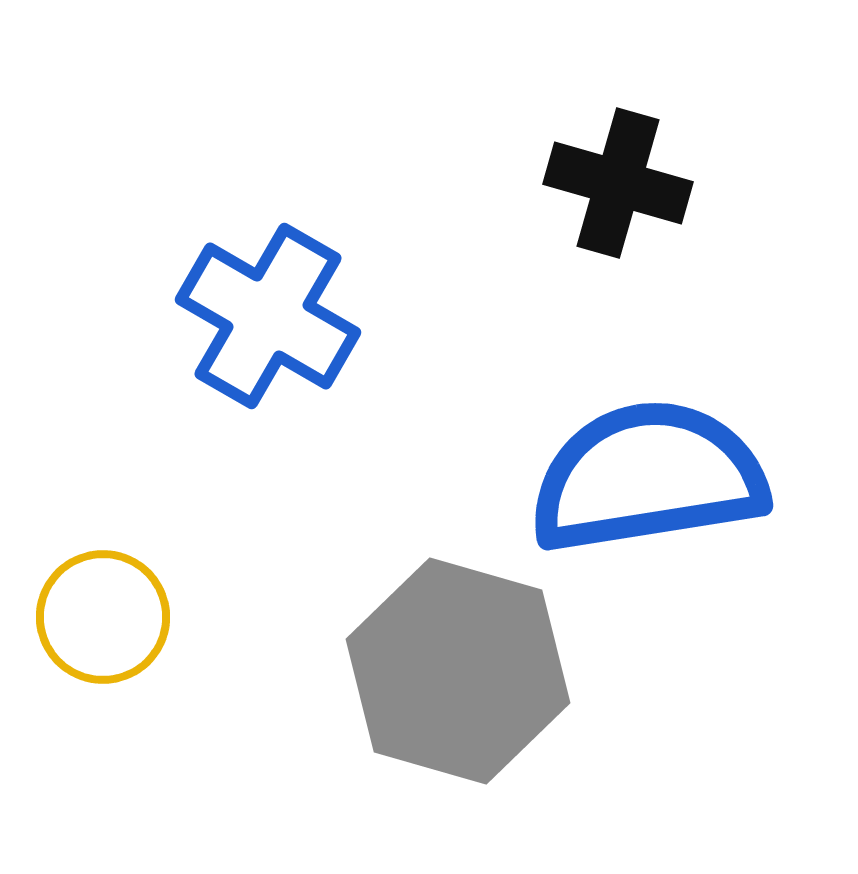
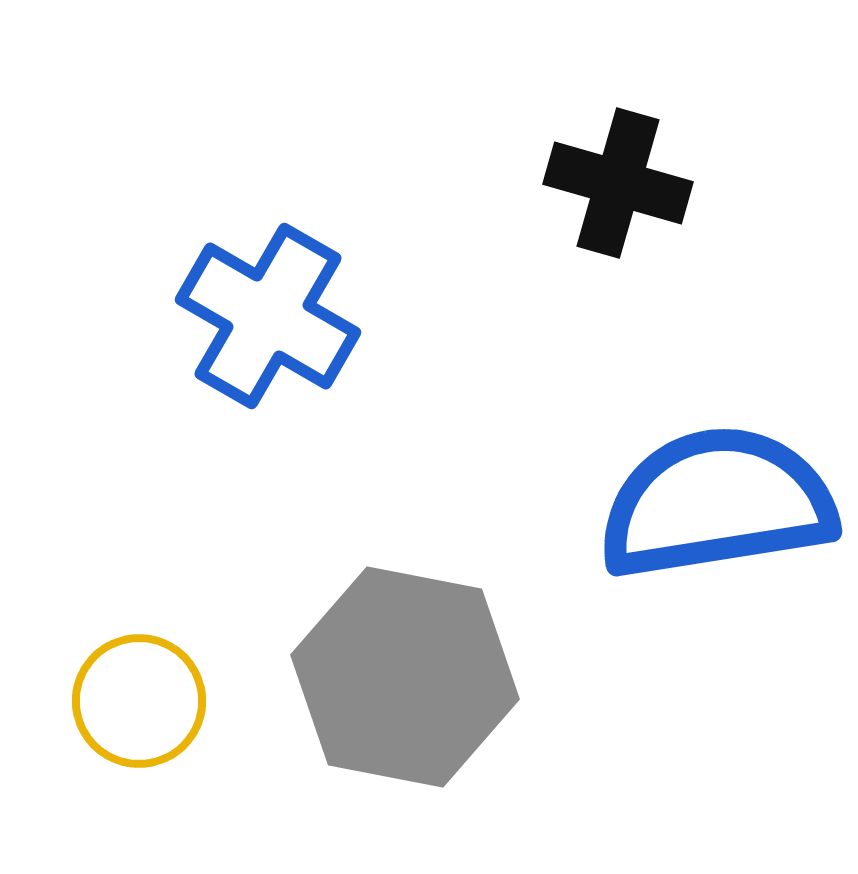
blue semicircle: moved 69 px right, 26 px down
yellow circle: moved 36 px right, 84 px down
gray hexagon: moved 53 px left, 6 px down; rotated 5 degrees counterclockwise
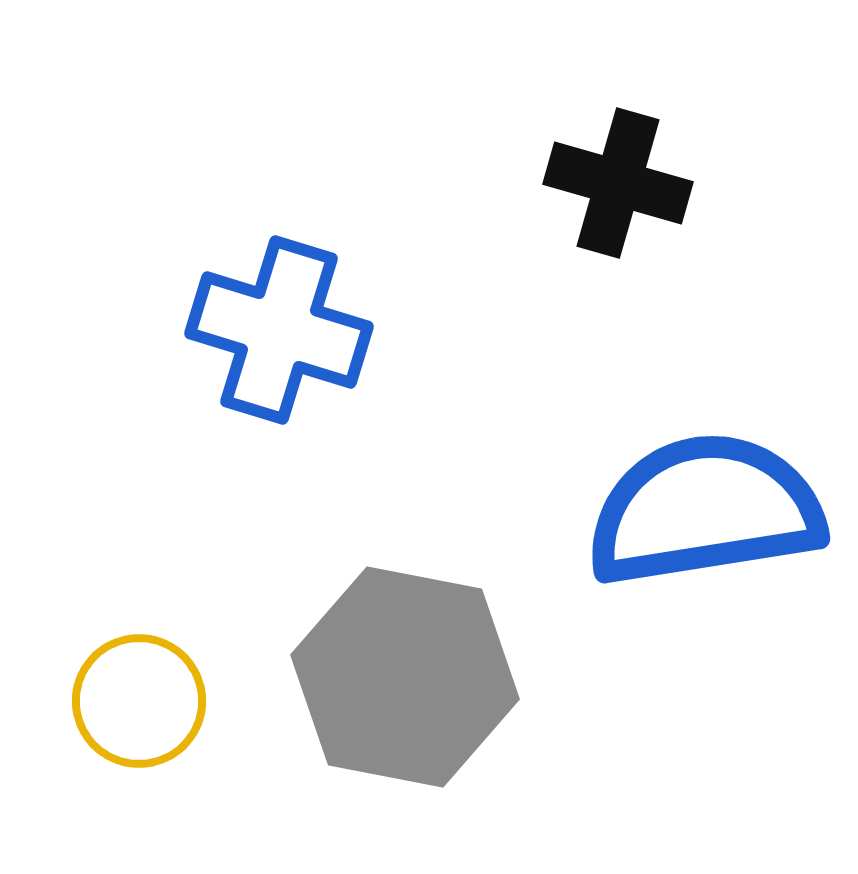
blue cross: moved 11 px right, 14 px down; rotated 13 degrees counterclockwise
blue semicircle: moved 12 px left, 7 px down
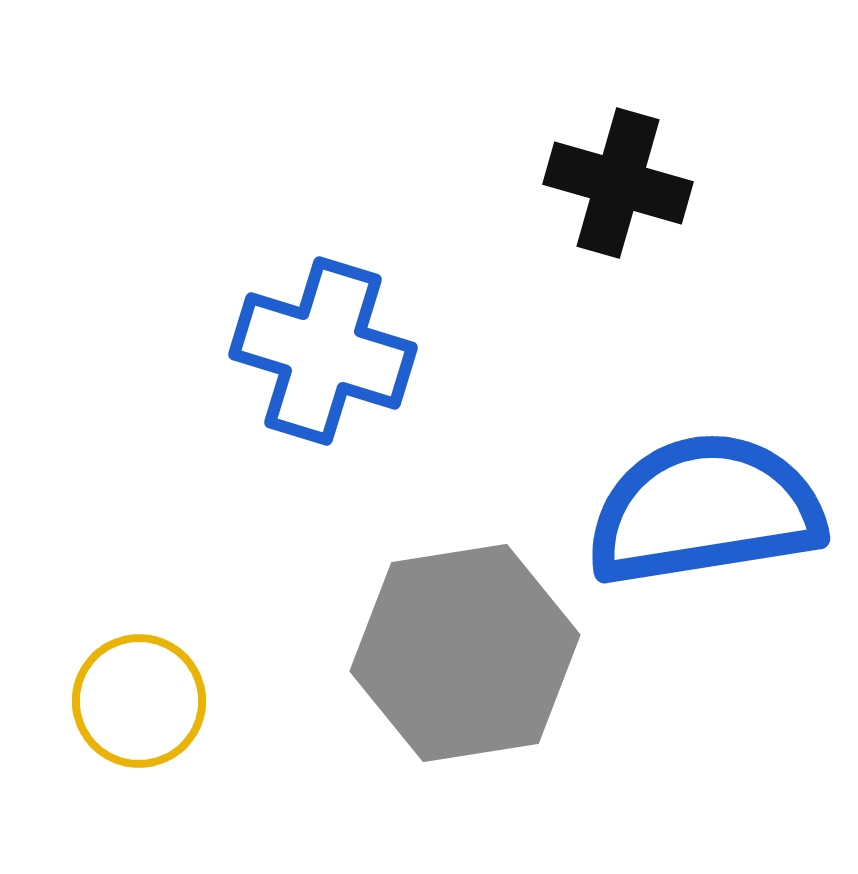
blue cross: moved 44 px right, 21 px down
gray hexagon: moved 60 px right, 24 px up; rotated 20 degrees counterclockwise
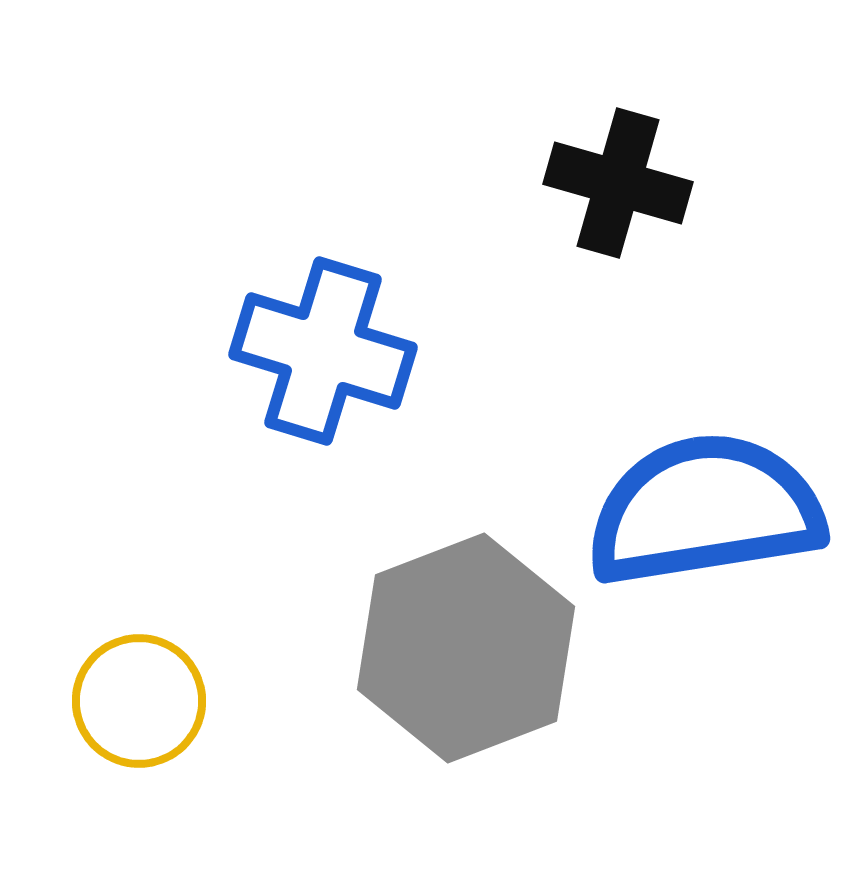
gray hexagon: moved 1 px right, 5 px up; rotated 12 degrees counterclockwise
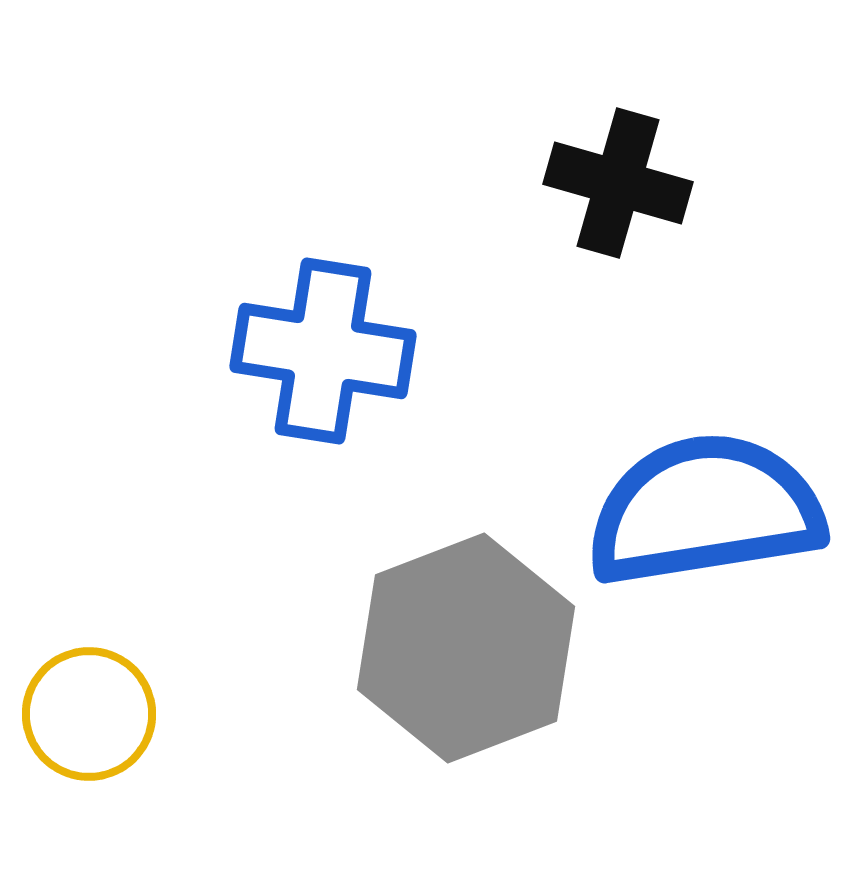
blue cross: rotated 8 degrees counterclockwise
yellow circle: moved 50 px left, 13 px down
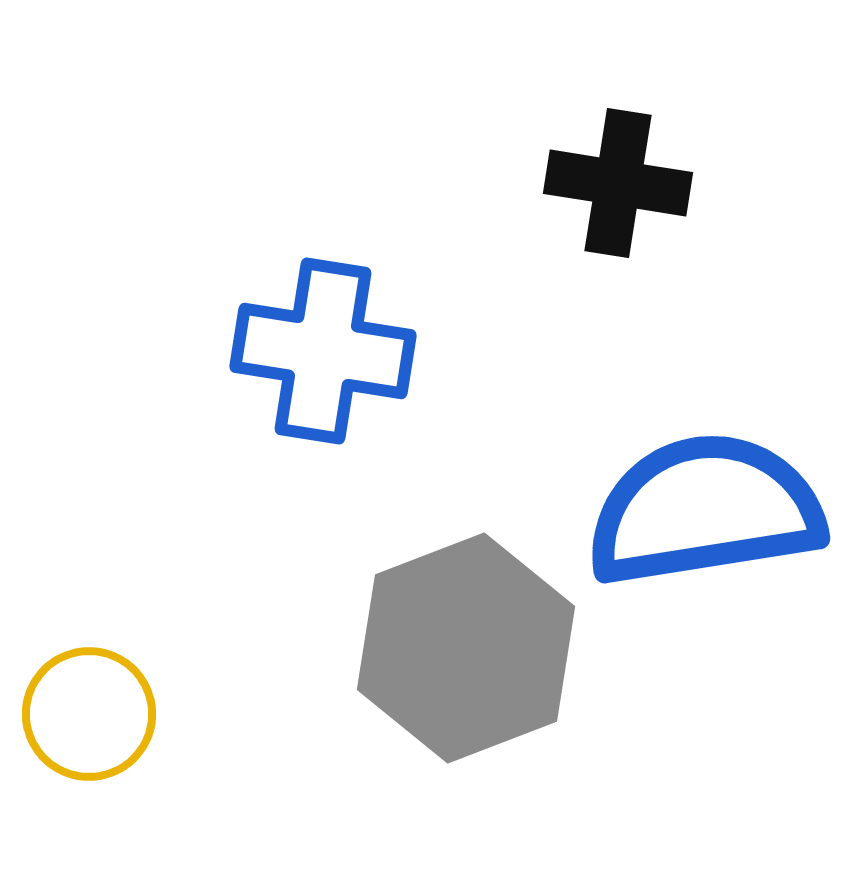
black cross: rotated 7 degrees counterclockwise
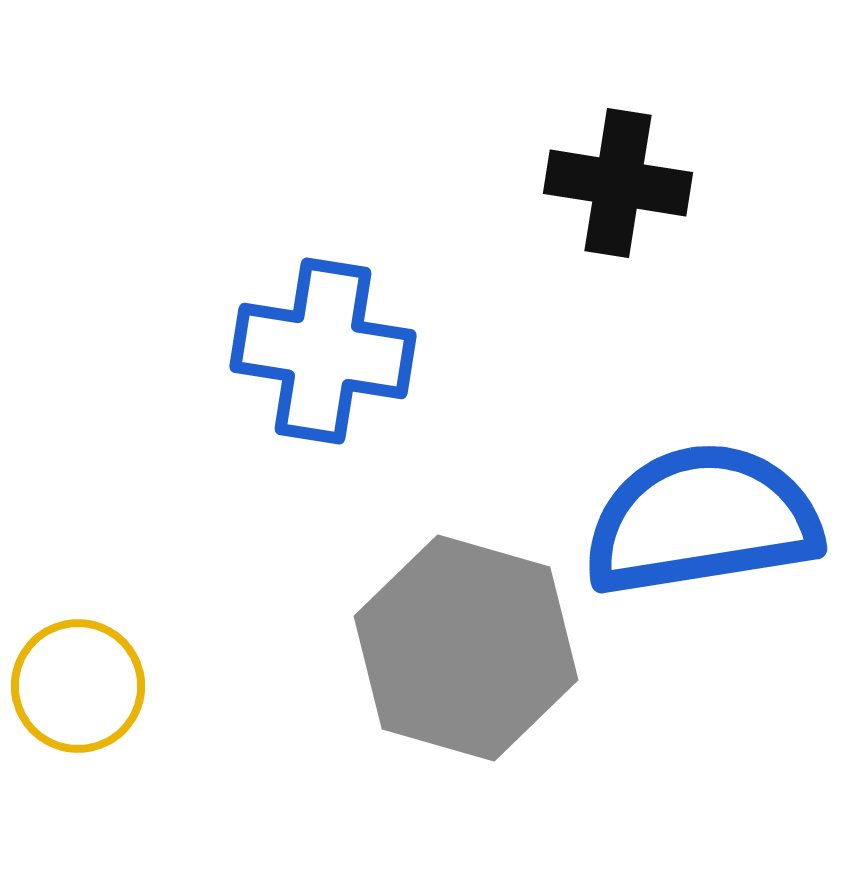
blue semicircle: moved 3 px left, 10 px down
gray hexagon: rotated 23 degrees counterclockwise
yellow circle: moved 11 px left, 28 px up
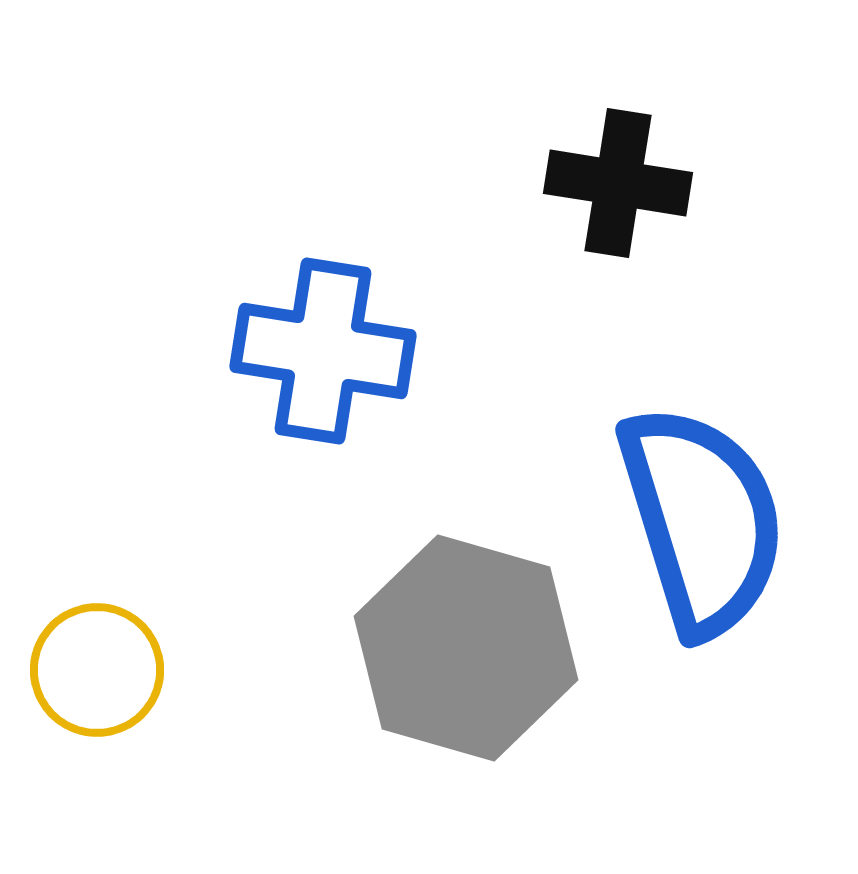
blue semicircle: rotated 82 degrees clockwise
yellow circle: moved 19 px right, 16 px up
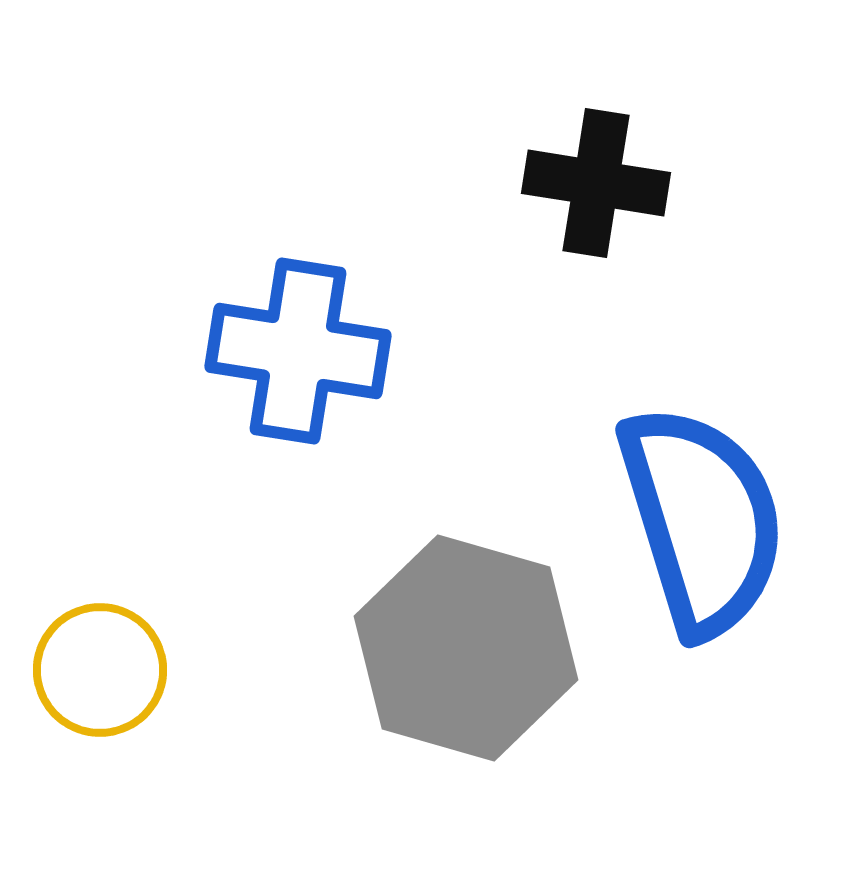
black cross: moved 22 px left
blue cross: moved 25 px left
yellow circle: moved 3 px right
